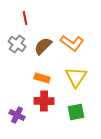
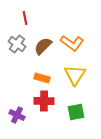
yellow triangle: moved 1 px left, 2 px up
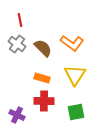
red line: moved 5 px left, 2 px down
brown semicircle: moved 2 px down; rotated 90 degrees clockwise
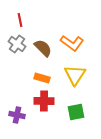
purple cross: rotated 14 degrees counterclockwise
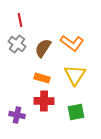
brown semicircle: rotated 102 degrees counterclockwise
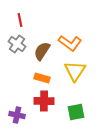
orange L-shape: moved 2 px left
brown semicircle: moved 1 px left, 3 px down
yellow triangle: moved 4 px up
